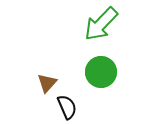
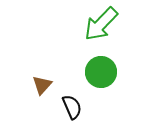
brown triangle: moved 5 px left, 2 px down
black semicircle: moved 5 px right
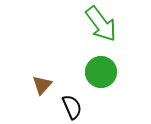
green arrow: rotated 81 degrees counterclockwise
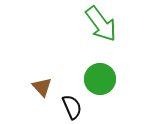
green circle: moved 1 px left, 7 px down
brown triangle: moved 2 px down; rotated 25 degrees counterclockwise
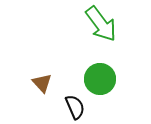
brown triangle: moved 4 px up
black semicircle: moved 3 px right
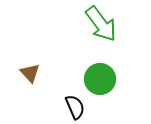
brown triangle: moved 12 px left, 10 px up
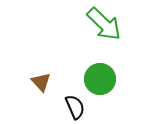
green arrow: moved 3 px right; rotated 9 degrees counterclockwise
brown triangle: moved 11 px right, 9 px down
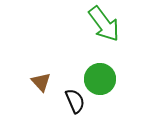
green arrow: rotated 9 degrees clockwise
black semicircle: moved 6 px up
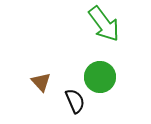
green circle: moved 2 px up
